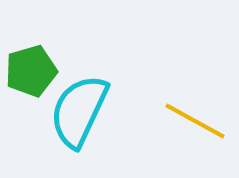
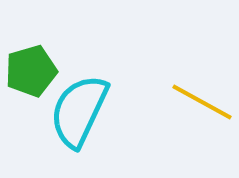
yellow line: moved 7 px right, 19 px up
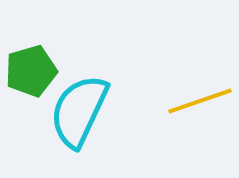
yellow line: moved 2 px left, 1 px up; rotated 48 degrees counterclockwise
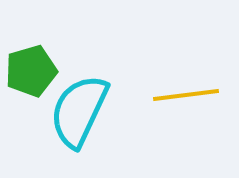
yellow line: moved 14 px left, 6 px up; rotated 12 degrees clockwise
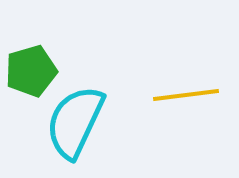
cyan semicircle: moved 4 px left, 11 px down
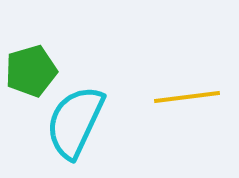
yellow line: moved 1 px right, 2 px down
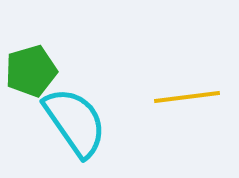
cyan semicircle: rotated 120 degrees clockwise
